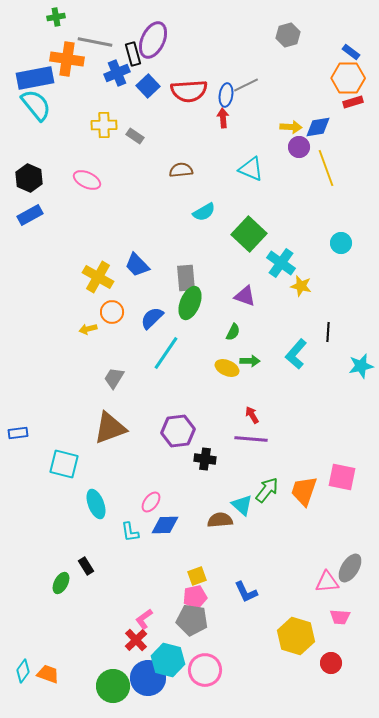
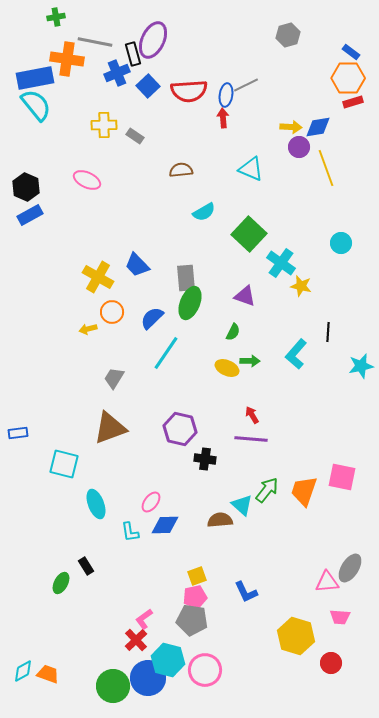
black hexagon at (29, 178): moved 3 px left, 9 px down
purple hexagon at (178, 431): moved 2 px right, 2 px up; rotated 20 degrees clockwise
cyan diamond at (23, 671): rotated 25 degrees clockwise
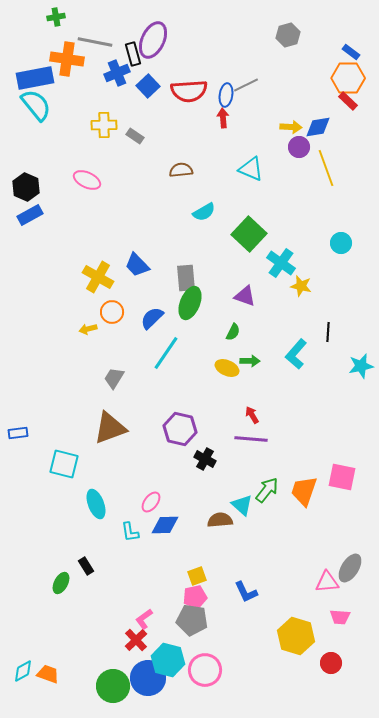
red rectangle at (353, 102): moved 5 px left, 1 px up; rotated 60 degrees clockwise
black cross at (205, 459): rotated 20 degrees clockwise
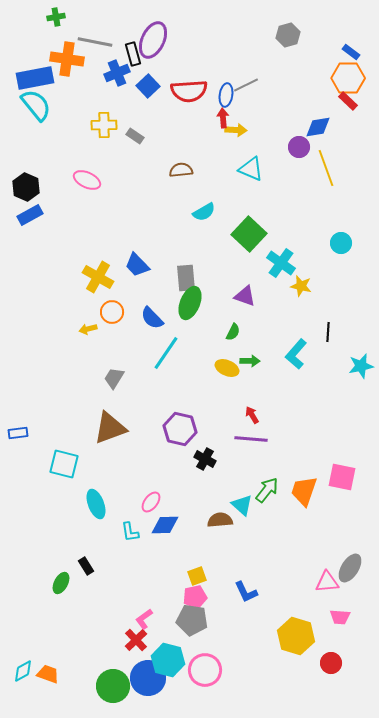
yellow arrow at (291, 127): moved 55 px left, 3 px down
blue semicircle at (152, 318): rotated 90 degrees counterclockwise
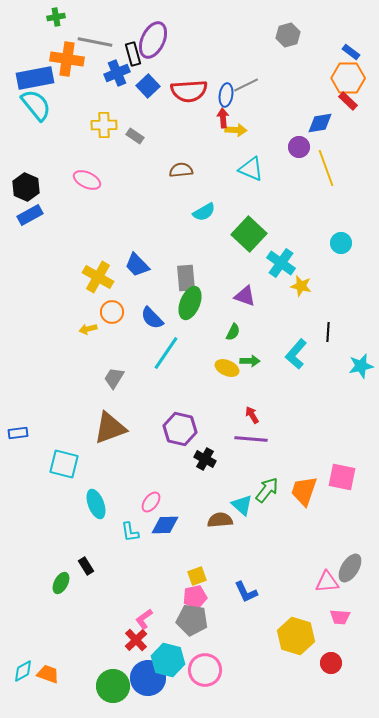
blue diamond at (318, 127): moved 2 px right, 4 px up
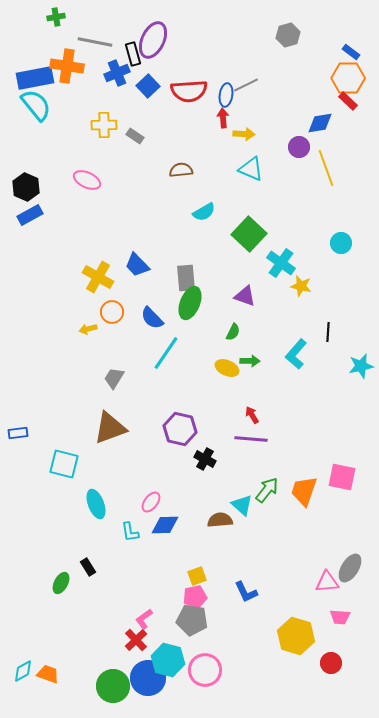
orange cross at (67, 59): moved 7 px down
yellow arrow at (236, 130): moved 8 px right, 4 px down
black rectangle at (86, 566): moved 2 px right, 1 px down
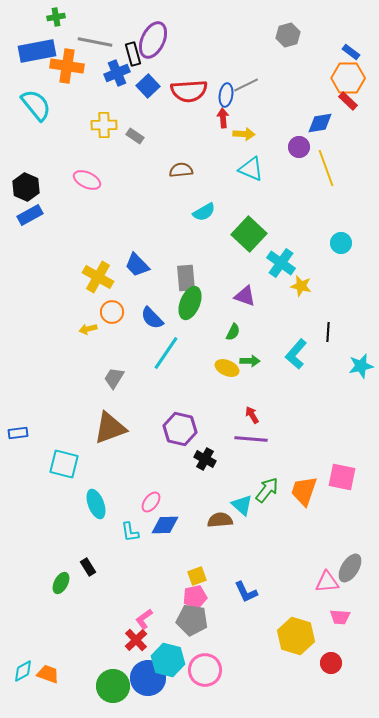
blue rectangle at (35, 78): moved 2 px right, 27 px up
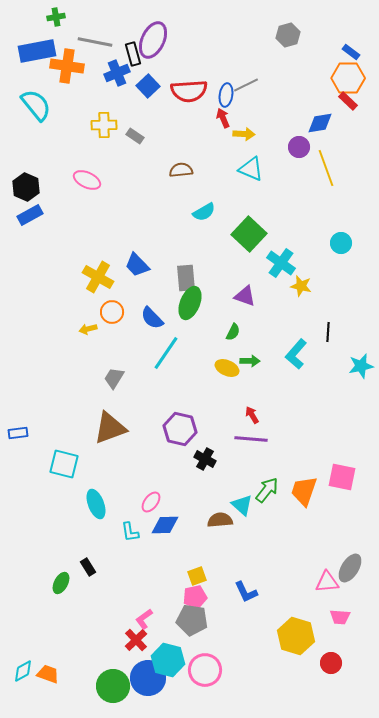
red arrow at (223, 118): rotated 18 degrees counterclockwise
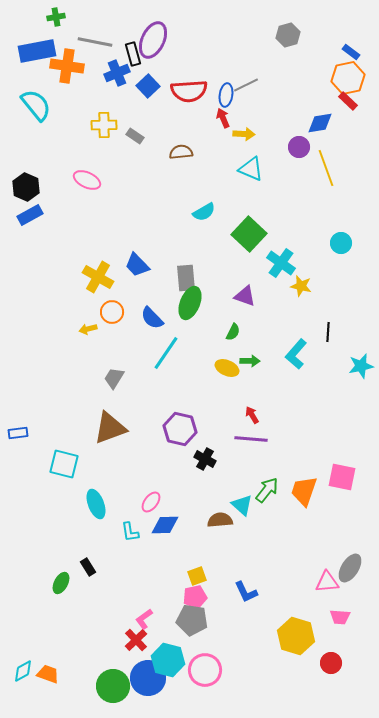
orange hexagon at (348, 78): rotated 12 degrees counterclockwise
brown semicircle at (181, 170): moved 18 px up
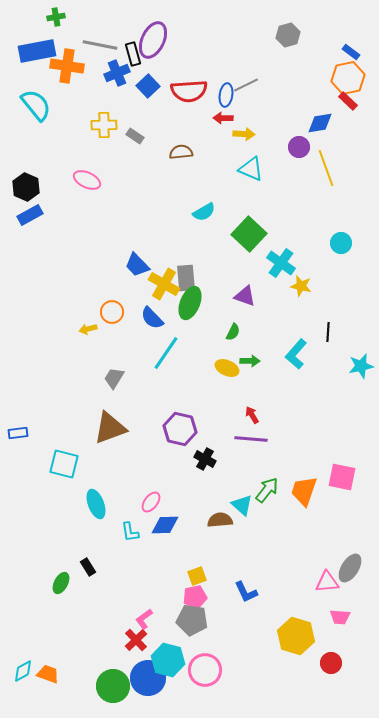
gray line at (95, 42): moved 5 px right, 3 px down
red arrow at (223, 118): rotated 66 degrees counterclockwise
yellow cross at (98, 277): moved 66 px right, 7 px down
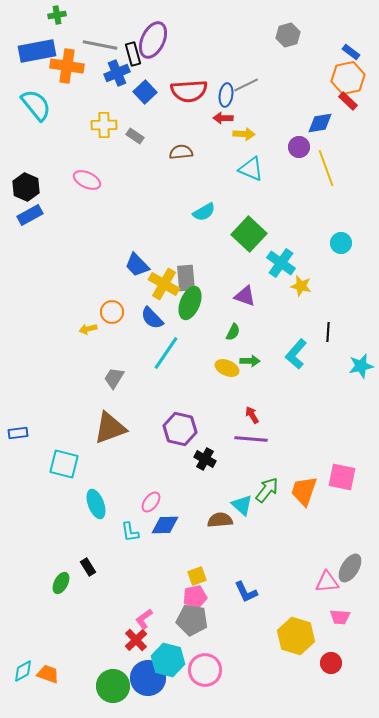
green cross at (56, 17): moved 1 px right, 2 px up
blue square at (148, 86): moved 3 px left, 6 px down
